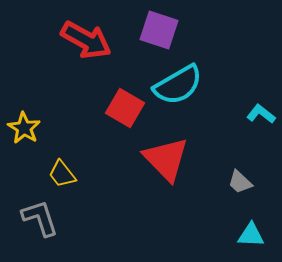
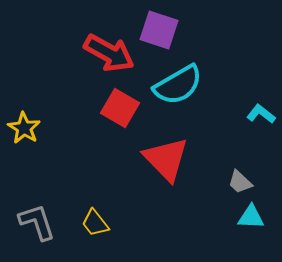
red arrow: moved 23 px right, 13 px down
red square: moved 5 px left
yellow trapezoid: moved 33 px right, 49 px down
gray L-shape: moved 3 px left, 4 px down
cyan triangle: moved 18 px up
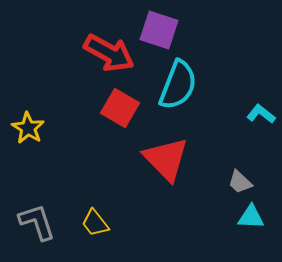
cyan semicircle: rotated 39 degrees counterclockwise
yellow star: moved 4 px right
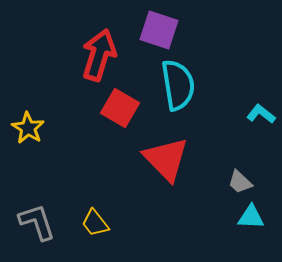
red arrow: moved 10 px left, 2 px down; rotated 102 degrees counterclockwise
cyan semicircle: rotated 30 degrees counterclockwise
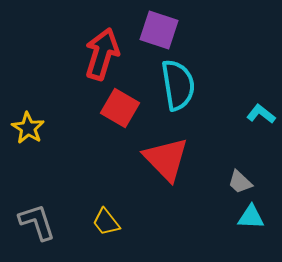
red arrow: moved 3 px right, 1 px up
yellow trapezoid: moved 11 px right, 1 px up
